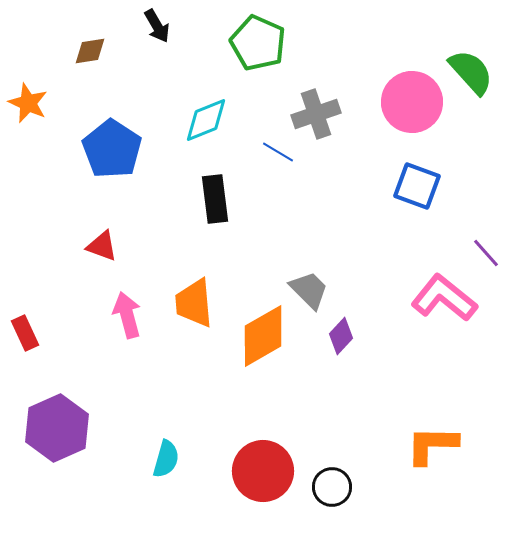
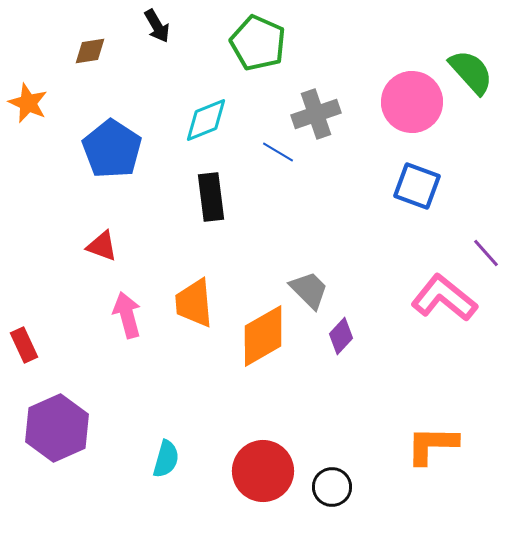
black rectangle: moved 4 px left, 2 px up
red rectangle: moved 1 px left, 12 px down
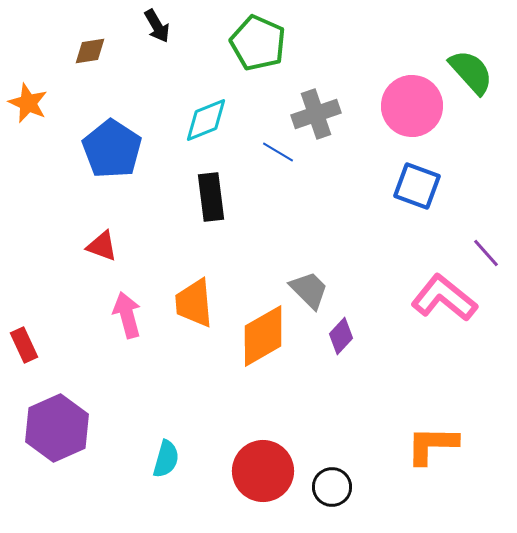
pink circle: moved 4 px down
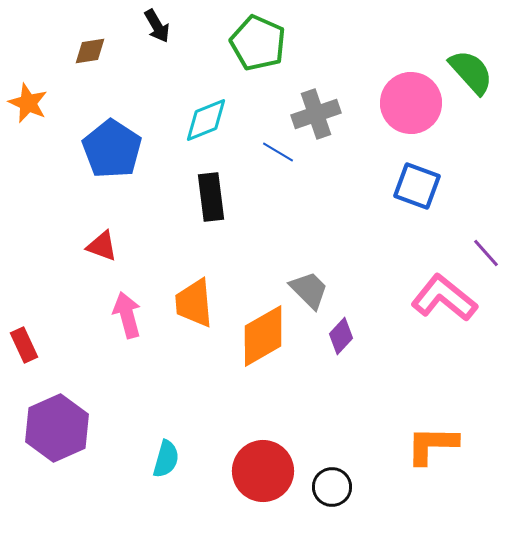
pink circle: moved 1 px left, 3 px up
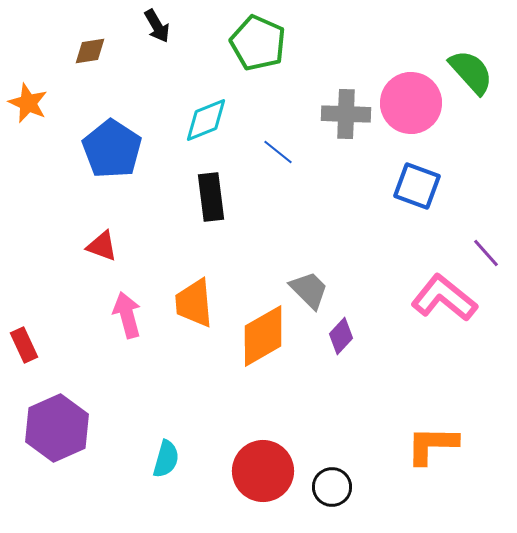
gray cross: moved 30 px right; rotated 21 degrees clockwise
blue line: rotated 8 degrees clockwise
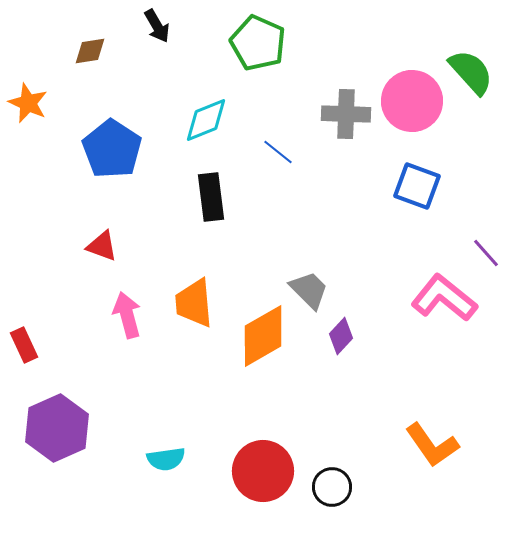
pink circle: moved 1 px right, 2 px up
orange L-shape: rotated 126 degrees counterclockwise
cyan semicircle: rotated 66 degrees clockwise
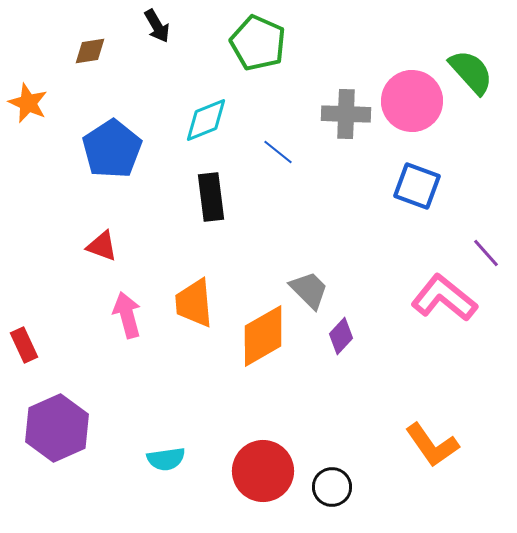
blue pentagon: rotated 6 degrees clockwise
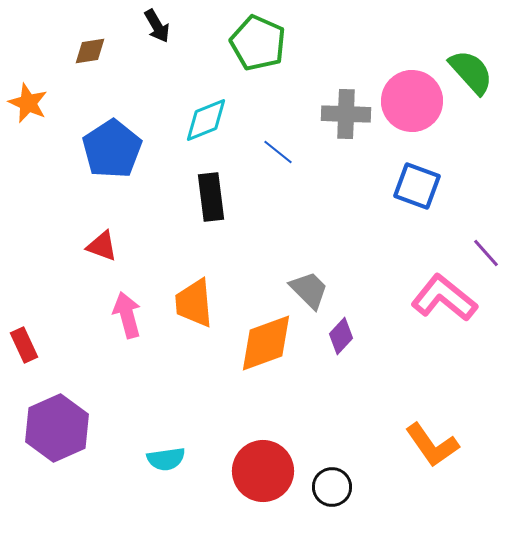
orange diamond: moved 3 px right, 7 px down; rotated 10 degrees clockwise
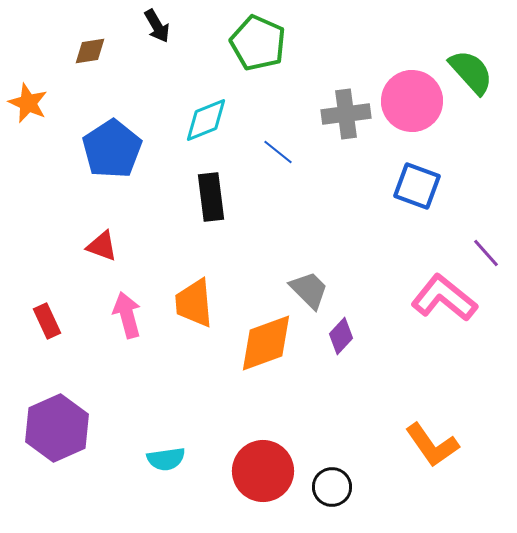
gray cross: rotated 9 degrees counterclockwise
red rectangle: moved 23 px right, 24 px up
